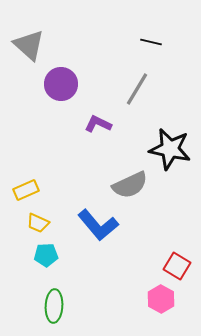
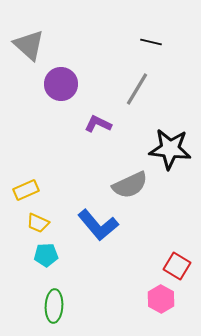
black star: rotated 6 degrees counterclockwise
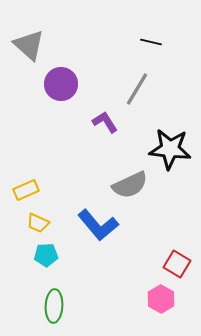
purple L-shape: moved 7 px right, 2 px up; rotated 32 degrees clockwise
red square: moved 2 px up
